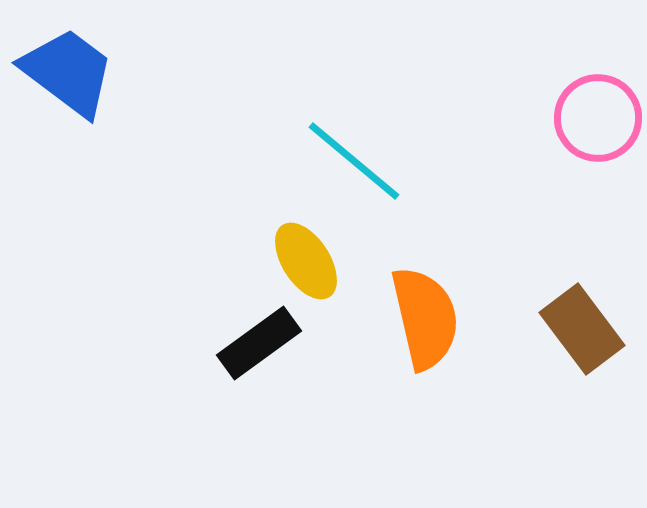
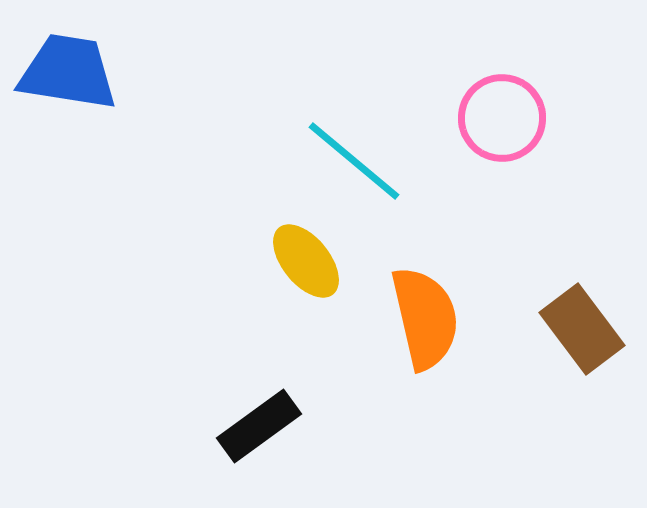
blue trapezoid: rotated 28 degrees counterclockwise
pink circle: moved 96 px left
yellow ellipse: rotated 6 degrees counterclockwise
black rectangle: moved 83 px down
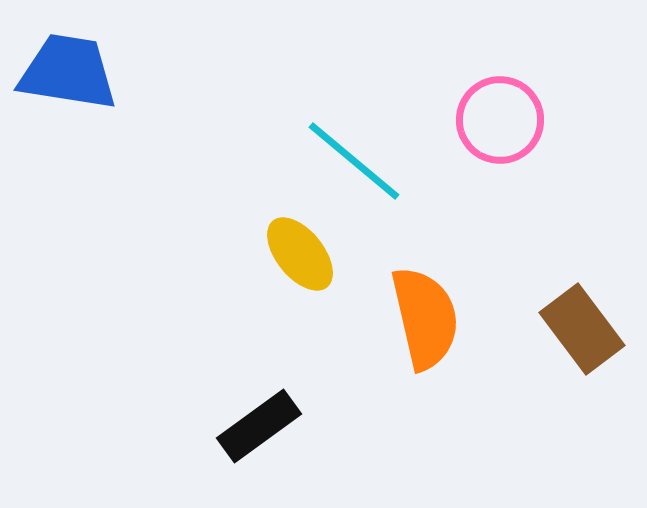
pink circle: moved 2 px left, 2 px down
yellow ellipse: moved 6 px left, 7 px up
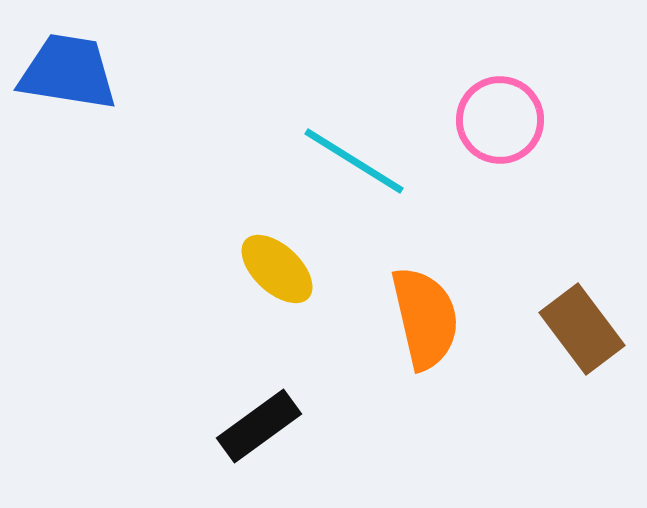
cyan line: rotated 8 degrees counterclockwise
yellow ellipse: moved 23 px left, 15 px down; rotated 8 degrees counterclockwise
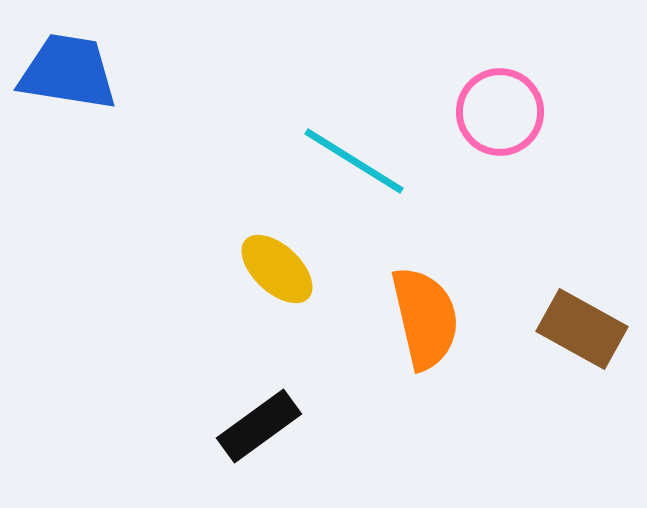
pink circle: moved 8 px up
brown rectangle: rotated 24 degrees counterclockwise
